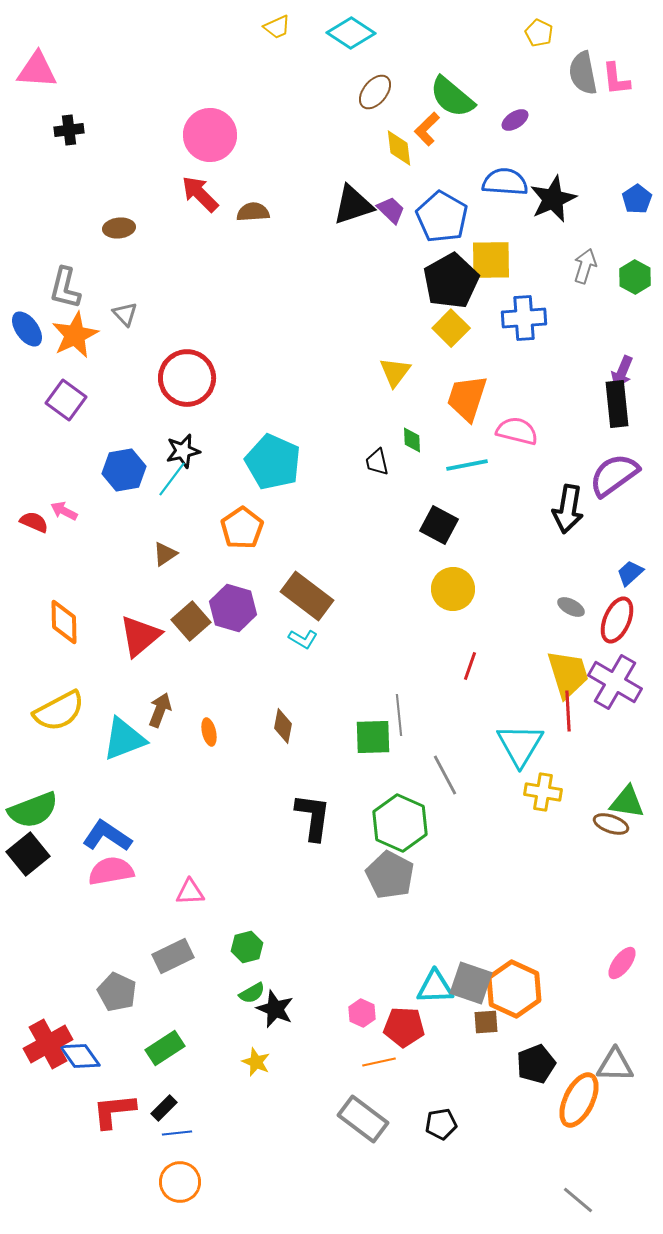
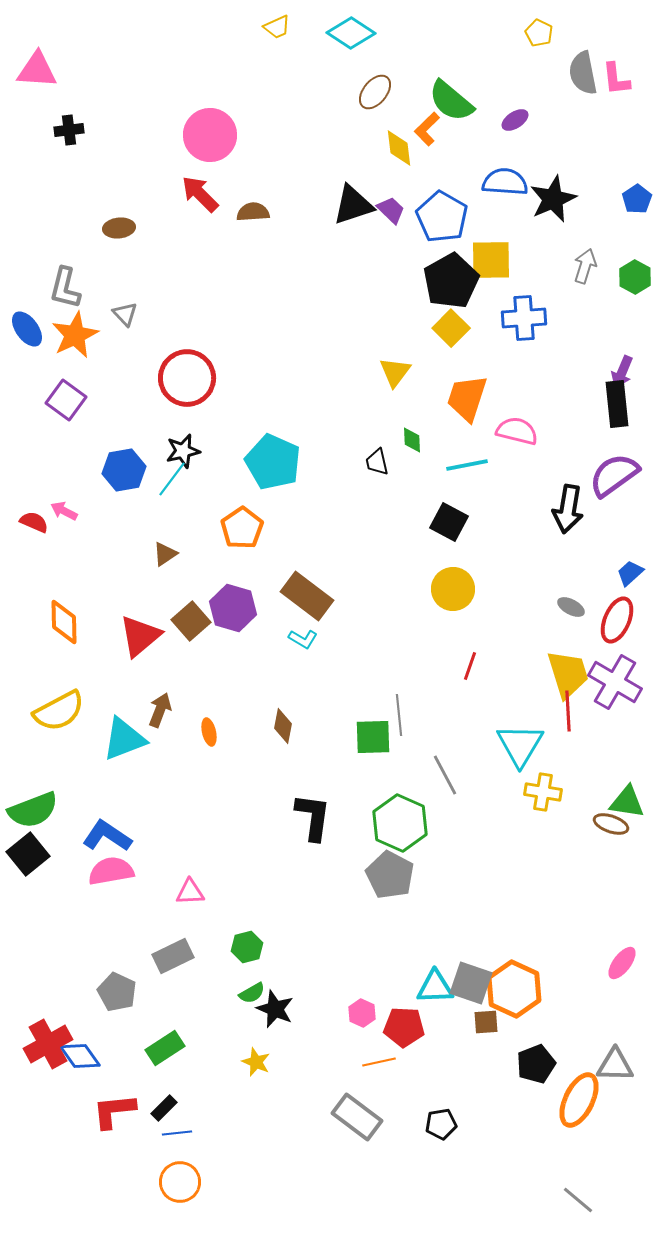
green semicircle at (452, 97): moved 1 px left, 4 px down
black square at (439, 525): moved 10 px right, 3 px up
gray rectangle at (363, 1119): moved 6 px left, 2 px up
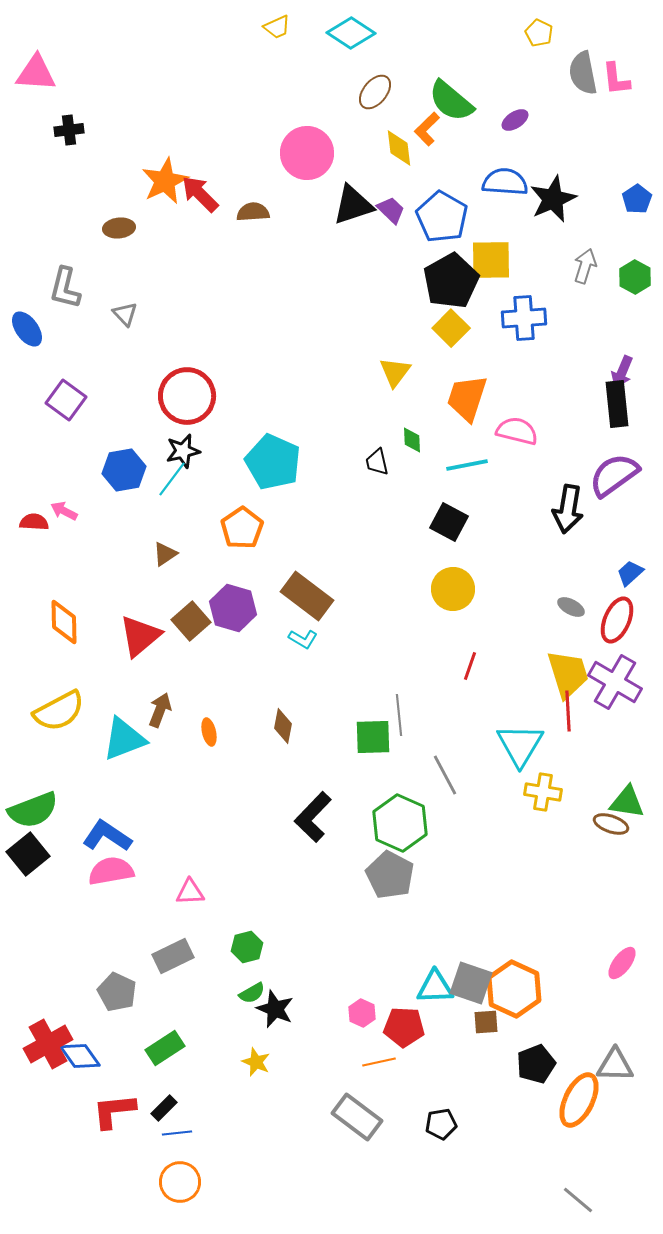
pink triangle at (37, 70): moved 1 px left, 3 px down
pink circle at (210, 135): moved 97 px right, 18 px down
orange star at (75, 335): moved 90 px right, 154 px up
red circle at (187, 378): moved 18 px down
red semicircle at (34, 522): rotated 20 degrees counterclockwise
black L-shape at (313, 817): rotated 144 degrees counterclockwise
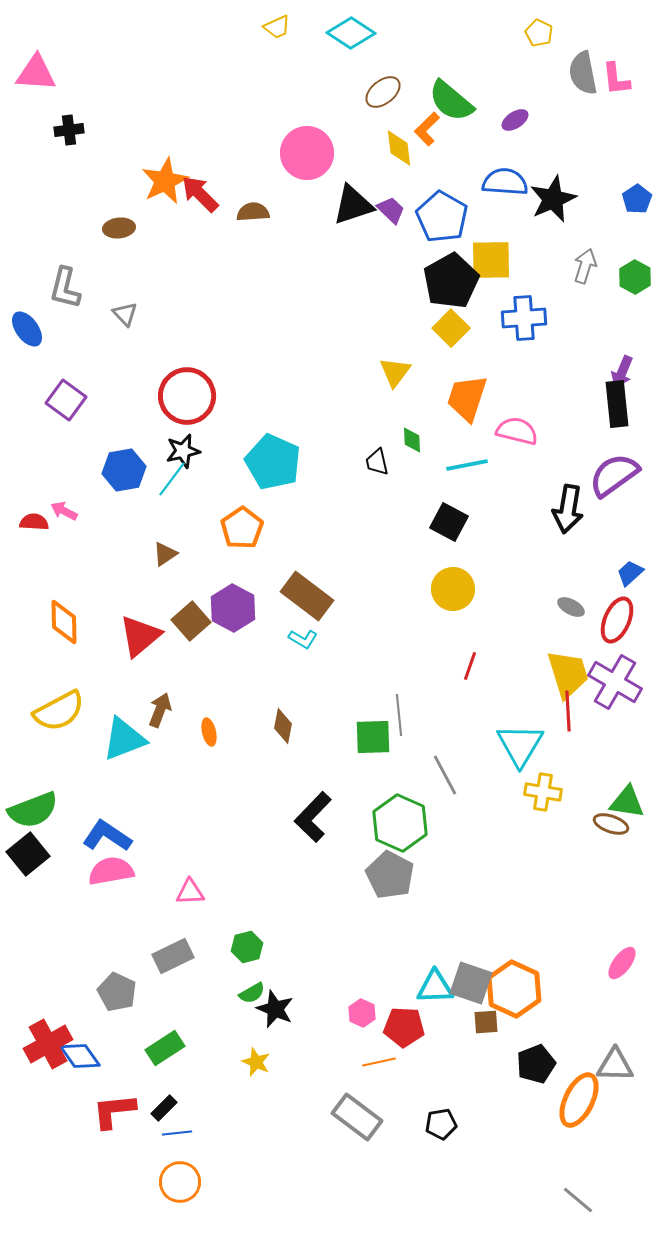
brown ellipse at (375, 92): moved 8 px right; rotated 12 degrees clockwise
purple hexagon at (233, 608): rotated 12 degrees clockwise
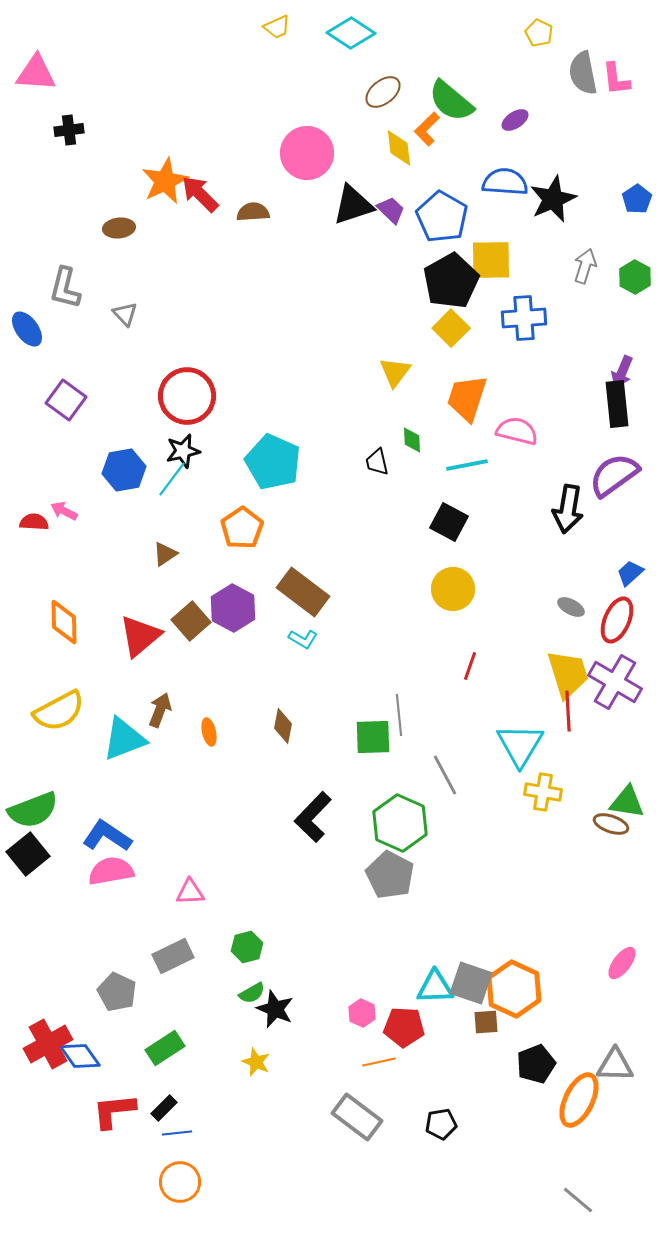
brown rectangle at (307, 596): moved 4 px left, 4 px up
